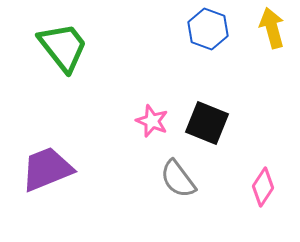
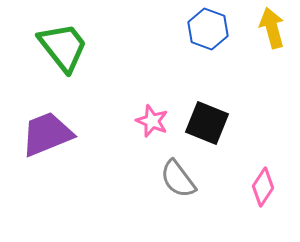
purple trapezoid: moved 35 px up
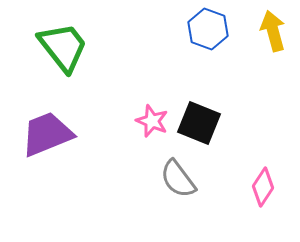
yellow arrow: moved 1 px right, 3 px down
black square: moved 8 px left
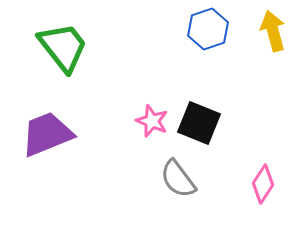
blue hexagon: rotated 21 degrees clockwise
pink diamond: moved 3 px up
